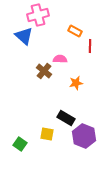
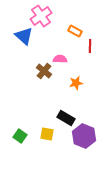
pink cross: moved 3 px right, 1 px down; rotated 20 degrees counterclockwise
green square: moved 8 px up
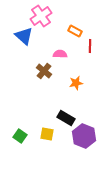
pink semicircle: moved 5 px up
